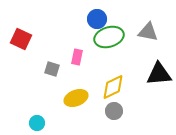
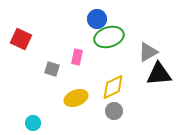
gray triangle: moved 20 px down; rotated 40 degrees counterclockwise
cyan circle: moved 4 px left
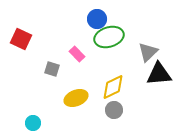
gray triangle: rotated 15 degrees counterclockwise
pink rectangle: moved 3 px up; rotated 56 degrees counterclockwise
gray circle: moved 1 px up
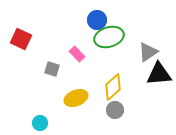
blue circle: moved 1 px down
gray triangle: rotated 10 degrees clockwise
yellow diamond: rotated 16 degrees counterclockwise
gray circle: moved 1 px right
cyan circle: moved 7 px right
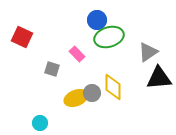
red square: moved 1 px right, 2 px up
black triangle: moved 4 px down
yellow diamond: rotated 48 degrees counterclockwise
gray circle: moved 23 px left, 17 px up
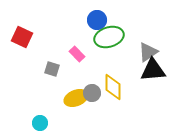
black triangle: moved 6 px left, 8 px up
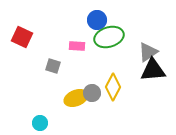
pink rectangle: moved 8 px up; rotated 42 degrees counterclockwise
gray square: moved 1 px right, 3 px up
yellow diamond: rotated 28 degrees clockwise
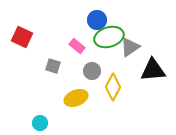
pink rectangle: rotated 35 degrees clockwise
gray triangle: moved 18 px left, 5 px up
gray circle: moved 22 px up
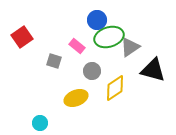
red square: rotated 30 degrees clockwise
gray square: moved 1 px right, 5 px up
black triangle: rotated 20 degrees clockwise
yellow diamond: moved 2 px right, 1 px down; rotated 28 degrees clockwise
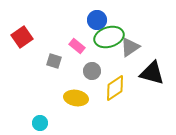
black triangle: moved 1 px left, 3 px down
yellow ellipse: rotated 30 degrees clockwise
